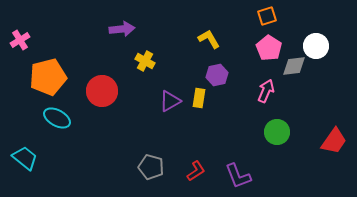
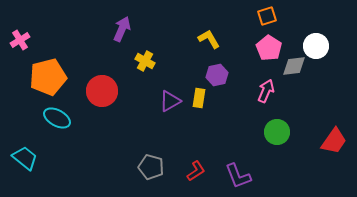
purple arrow: rotated 60 degrees counterclockwise
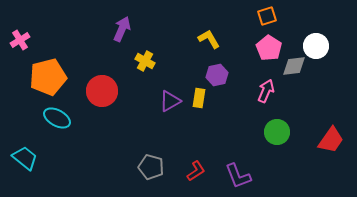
red trapezoid: moved 3 px left, 1 px up
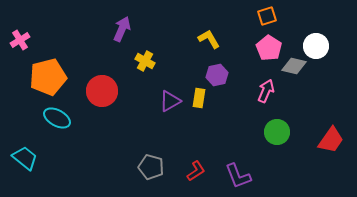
gray diamond: rotated 20 degrees clockwise
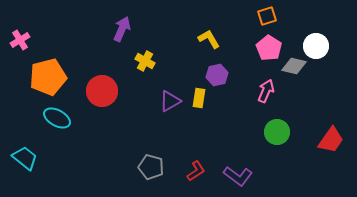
purple L-shape: rotated 32 degrees counterclockwise
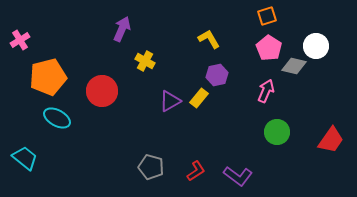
yellow rectangle: rotated 30 degrees clockwise
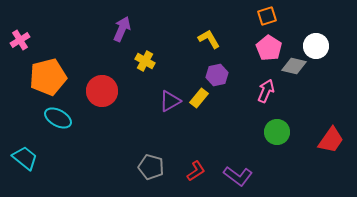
cyan ellipse: moved 1 px right
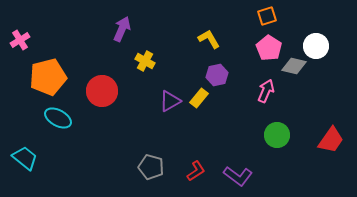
green circle: moved 3 px down
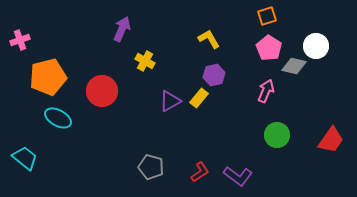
pink cross: rotated 12 degrees clockwise
purple hexagon: moved 3 px left
red L-shape: moved 4 px right, 1 px down
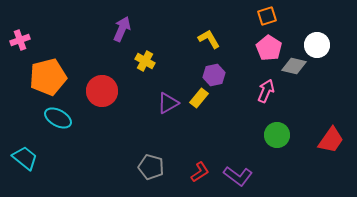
white circle: moved 1 px right, 1 px up
purple triangle: moved 2 px left, 2 px down
